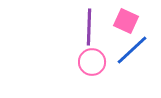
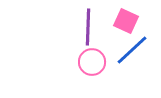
purple line: moved 1 px left
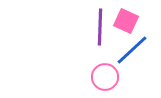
purple line: moved 12 px right
pink circle: moved 13 px right, 15 px down
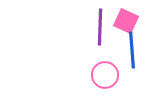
blue line: rotated 51 degrees counterclockwise
pink circle: moved 2 px up
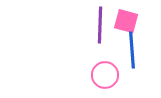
pink square: rotated 10 degrees counterclockwise
purple line: moved 2 px up
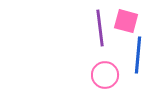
purple line: moved 3 px down; rotated 9 degrees counterclockwise
blue line: moved 6 px right, 5 px down; rotated 9 degrees clockwise
